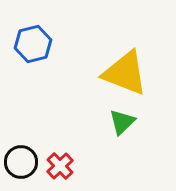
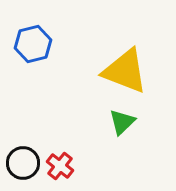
yellow triangle: moved 2 px up
black circle: moved 2 px right, 1 px down
red cross: rotated 8 degrees counterclockwise
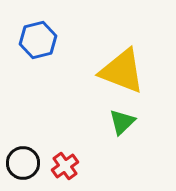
blue hexagon: moved 5 px right, 4 px up
yellow triangle: moved 3 px left
red cross: moved 5 px right; rotated 16 degrees clockwise
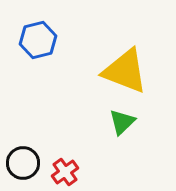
yellow triangle: moved 3 px right
red cross: moved 6 px down
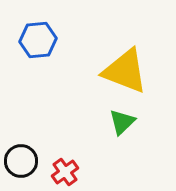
blue hexagon: rotated 9 degrees clockwise
black circle: moved 2 px left, 2 px up
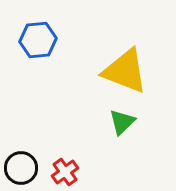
black circle: moved 7 px down
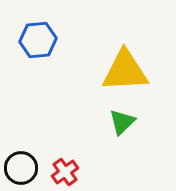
yellow triangle: rotated 24 degrees counterclockwise
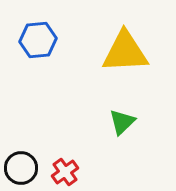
yellow triangle: moved 19 px up
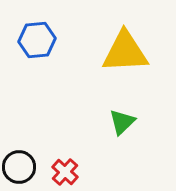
blue hexagon: moved 1 px left
black circle: moved 2 px left, 1 px up
red cross: rotated 12 degrees counterclockwise
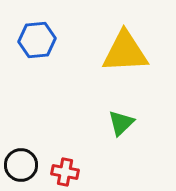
green triangle: moved 1 px left, 1 px down
black circle: moved 2 px right, 2 px up
red cross: rotated 32 degrees counterclockwise
